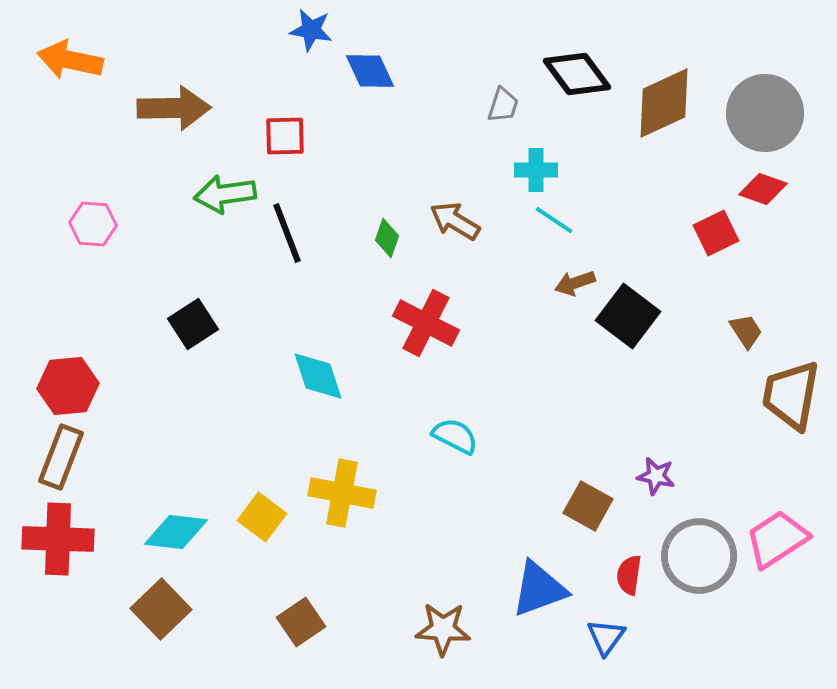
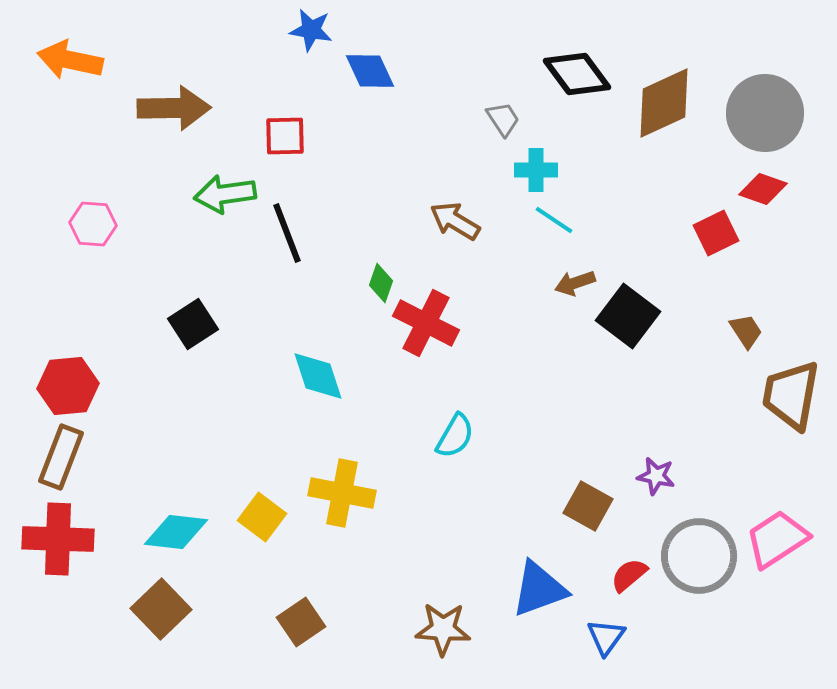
gray trapezoid at (503, 105): moved 14 px down; rotated 51 degrees counterclockwise
green diamond at (387, 238): moved 6 px left, 45 px down
cyan semicircle at (455, 436): rotated 93 degrees clockwise
red semicircle at (629, 575): rotated 42 degrees clockwise
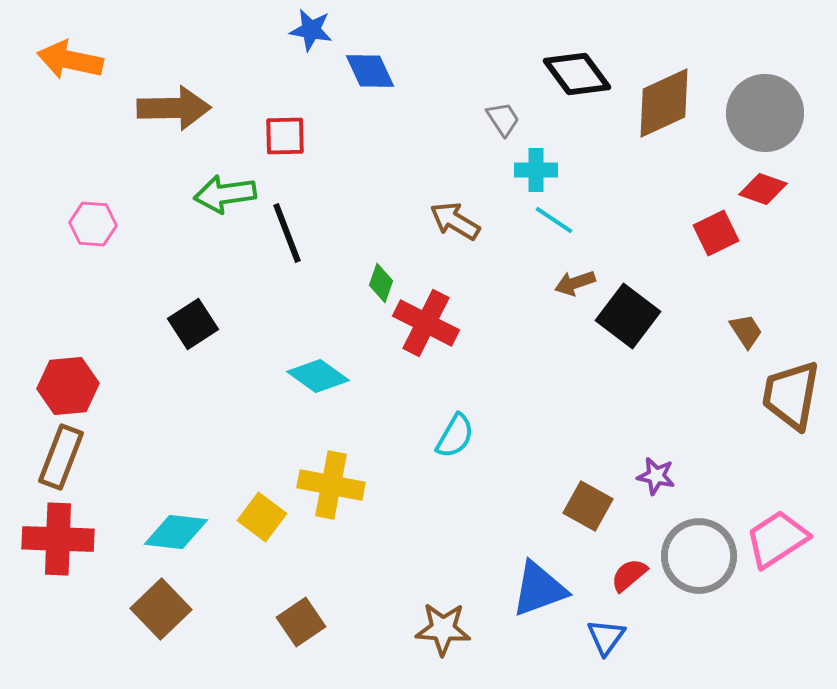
cyan diamond at (318, 376): rotated 36 degrees counterclockwise
yellow cross at (342, 493): moved 11 px left, 8 px up
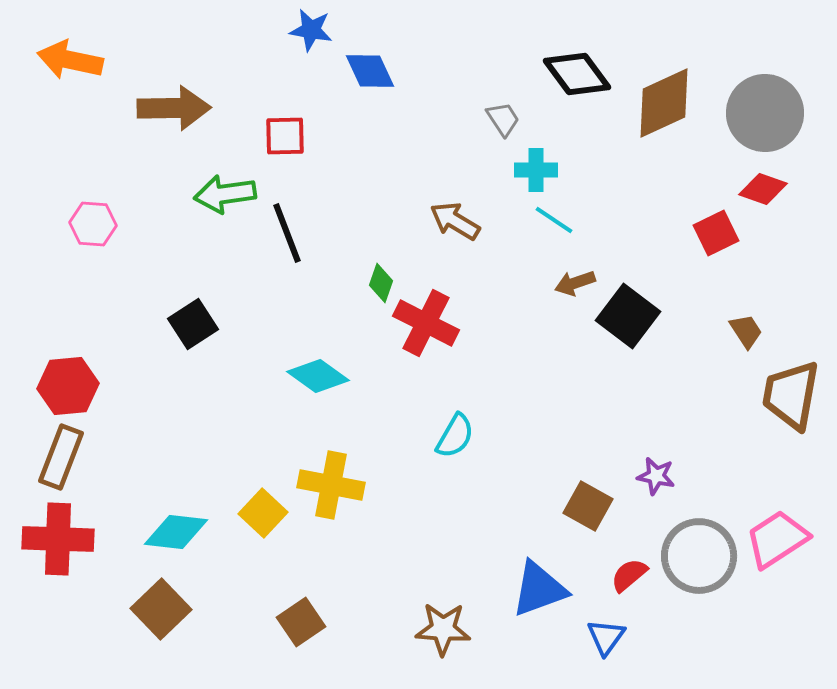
yellow square at (262, 517): moved 1 px right, 4 px up; rotated 6 degrees clockwise
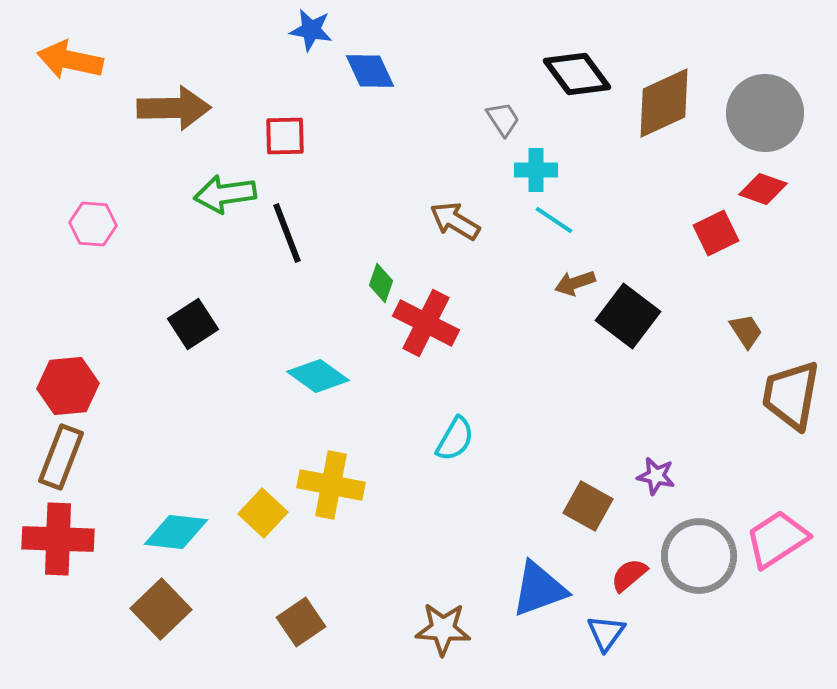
cyan semicircle at (455, 436): moved 3 px down
blue triangle at (606, 637): moved 4 px up
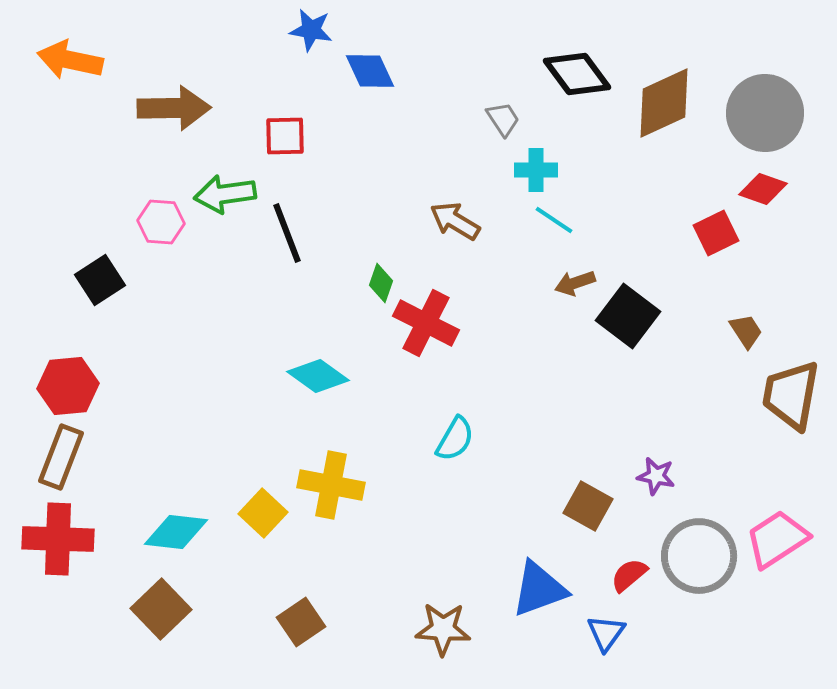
pink hexagon at (93, 224): moved 68 px right, 2 px up
black square at (193, 324): moved 93 px left, 44 px up
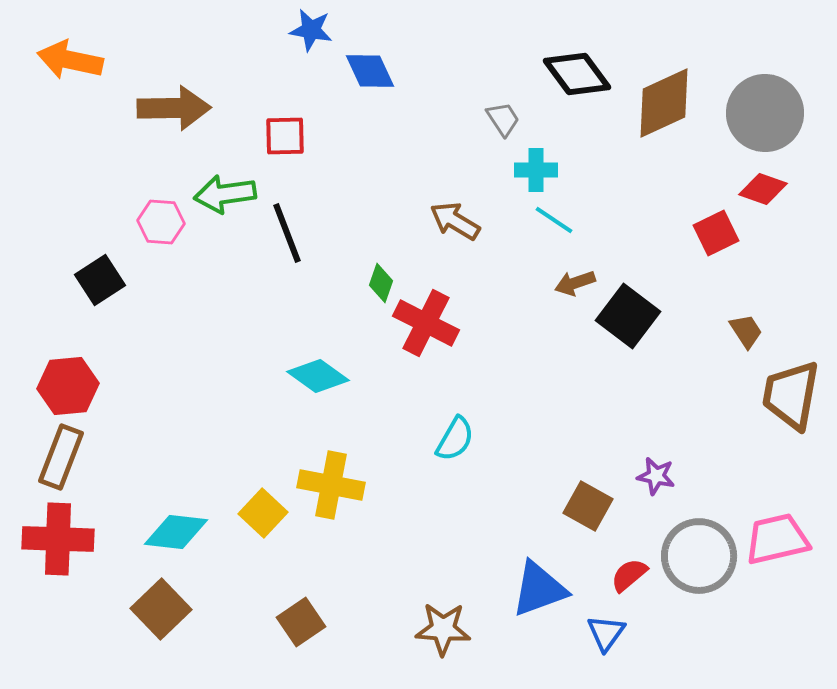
pink trapezoid at (777, 539): rotated 20 degrees clockwise
